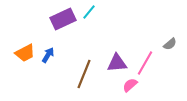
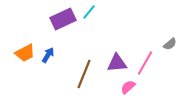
pink semicircle: moved 2 px left, 2 px down
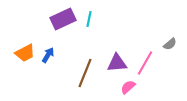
cyan line: moved 7 px down; rotated 28 degrees counterclockwise
brown line: moved 1 px right, 1 px up
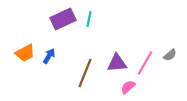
gray semicircle: moved 11 px down
blue arrow: moved 1 px right, 1 px down
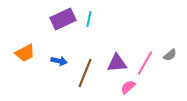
blue arrow: moved 10 px right, 5 px down; rotated 70 degrees clockwise
